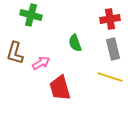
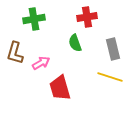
green cross: moved 3 px right, 4 px down; rotated 25 degrees counterclockwise
red cross: moved 23 px left, 2 px up
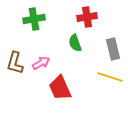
brown L-shape: moved 10 px down
red trapezoid: rotated 8 degrees counterclockwise
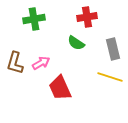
green semicircle: moved 1 px right; rotated 36 degrees counterclockwise
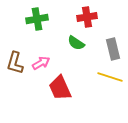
green cross: moved 3 px right
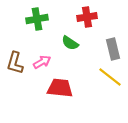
green semicircle: moved 6 px left
pink arrow: moved 1 px right, 1 px up
yellow line: rotated 20 degrees clockwise
red trapezoid: rotated 120 degrees clockwise
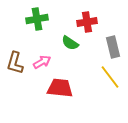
red cross: moved 5 px down
gray rectangle: moved 2 px up
yellow line: rotated 15 degrees clockwise
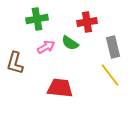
pink arrow: moved 4 px right, 15 px up
yellow line: moved 2 px up
